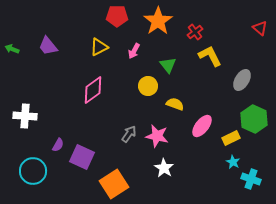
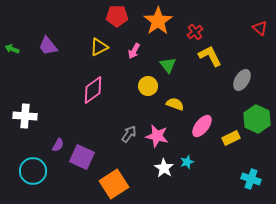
green hexagon: moved 3 px right
cyan star: moved 46 px left; rotated 24 degrees clockwise
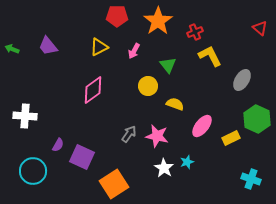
red cross: rotated 14 degrees clockwise
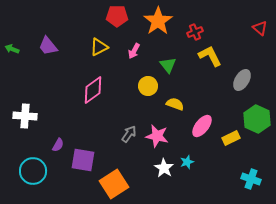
purple square: moved 1 px right, 3 px down; rotated 15 degrees counterclockwise
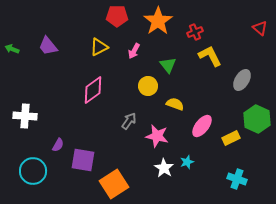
gray arrow: moved 13 px up
cyan cross: moved 14 px left
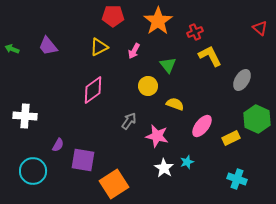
red pentagon: moved 4 px left
